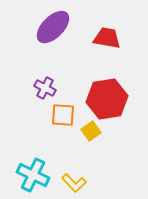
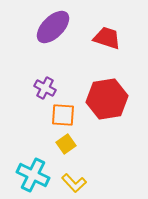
red trapezoid: rotated 8 degrees clockwise
yellow square: moved 25 px left, 13 px down
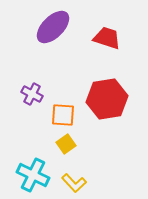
purple cross: moved 13 px left, 6 px down
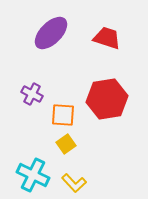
purple ellipse: moved 2 px left, 6 px down
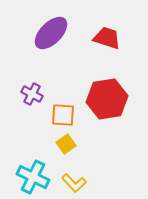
cyan cross: moved 2 px down
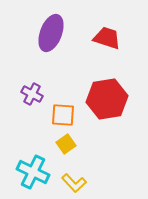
purple ellipse: rotated 24 degrees counterclockwise
cyan cross: moved 5 px up
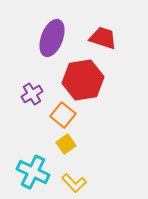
purple ellipse: moved 1 px right, 5 px down
red trapezoid: moved 4 px left
purple cross: rotated 30 degrees clockwise
red hexagon: moved 24 px left, 19 px up
orange square: rotated 35 degrees clockwise
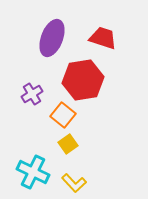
yellow square: moved 2 px right
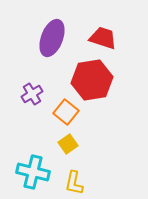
red hexagon: moved 9 px right
orange square: moved 3 px right, 3 px up
cyan cross: rotated 12 degrees counterclockwise
yellow L-shape: rotated 55 degrees clockwise
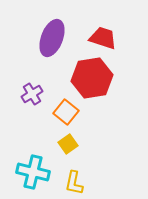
red hexagon: moved 2 px up
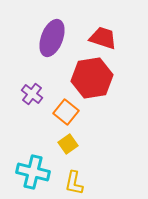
purple cross: rotated 20 degrees counterclockwise
